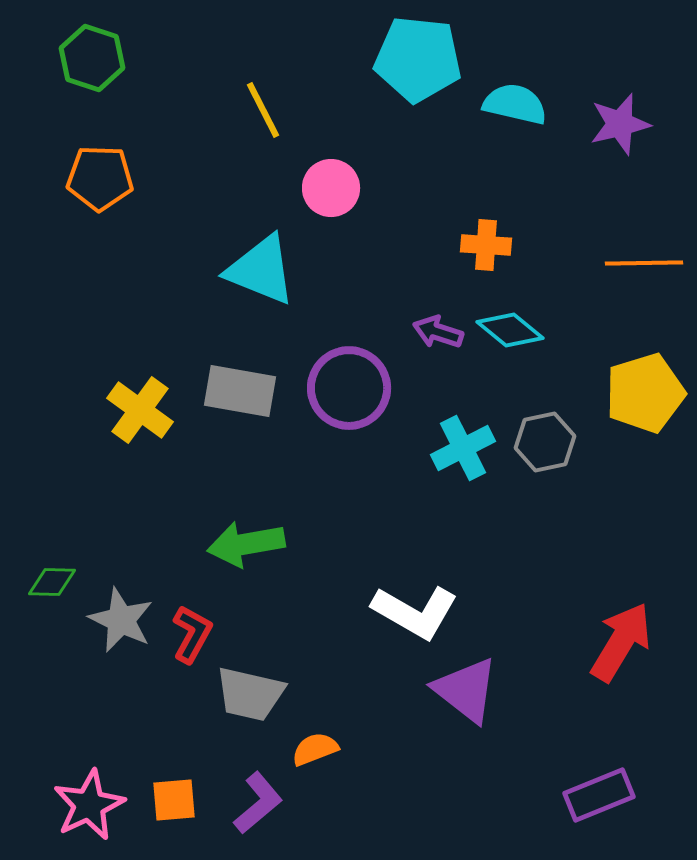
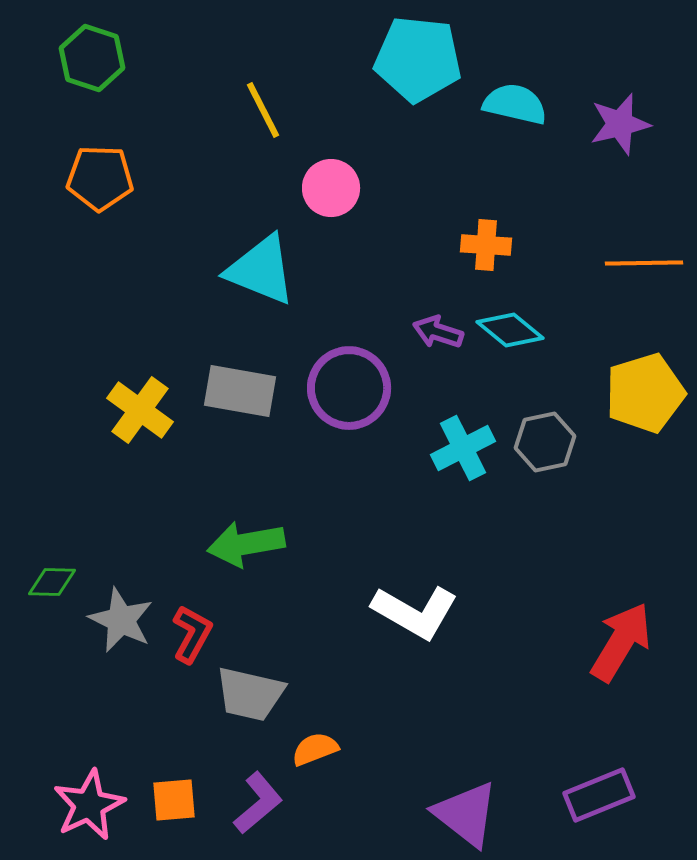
purple triangle: moved 124 px down
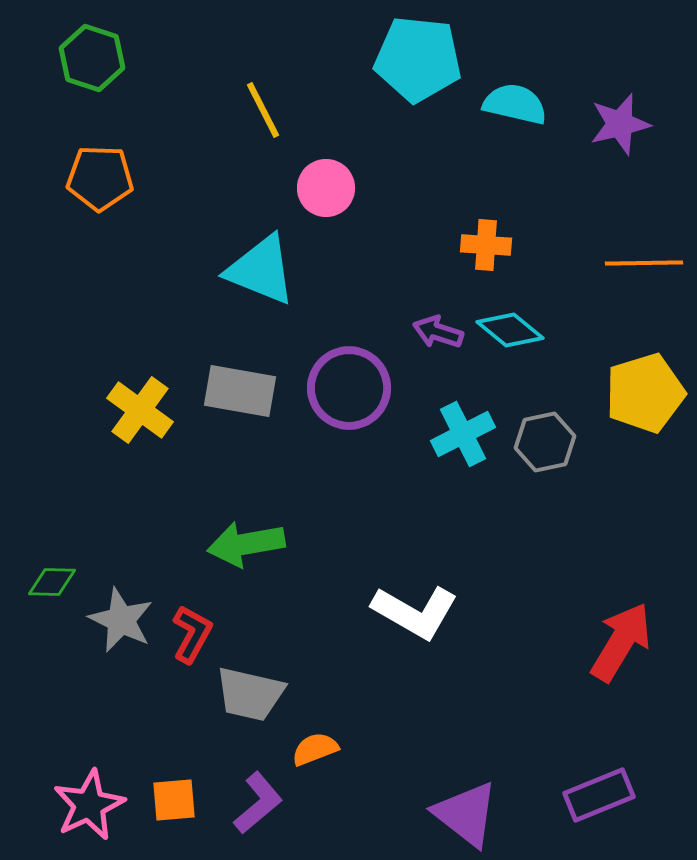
pink circle: moved 5 px left
cyan cross: moved 14 px up
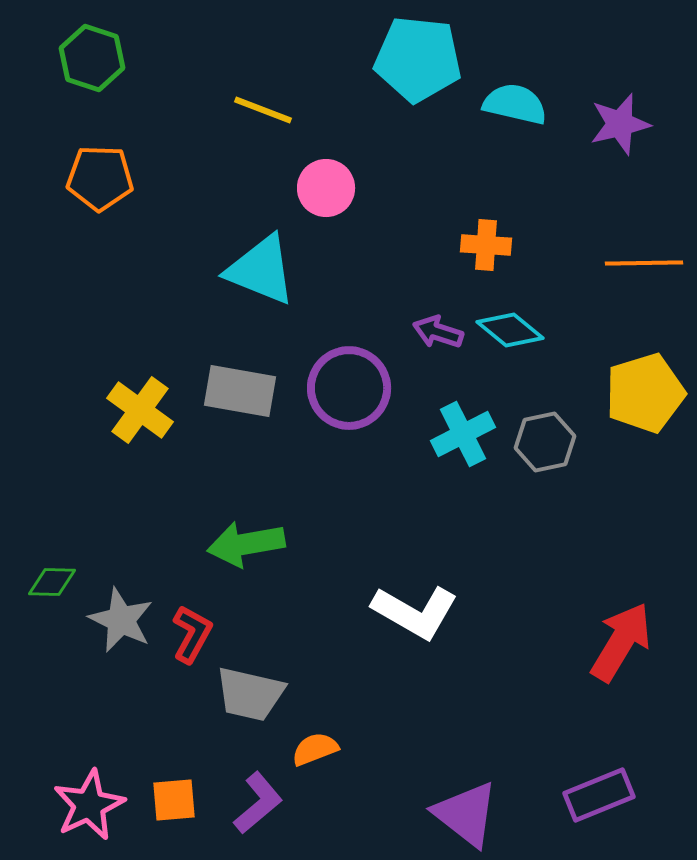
yellow line: rotated 42 degrees counterclockwise
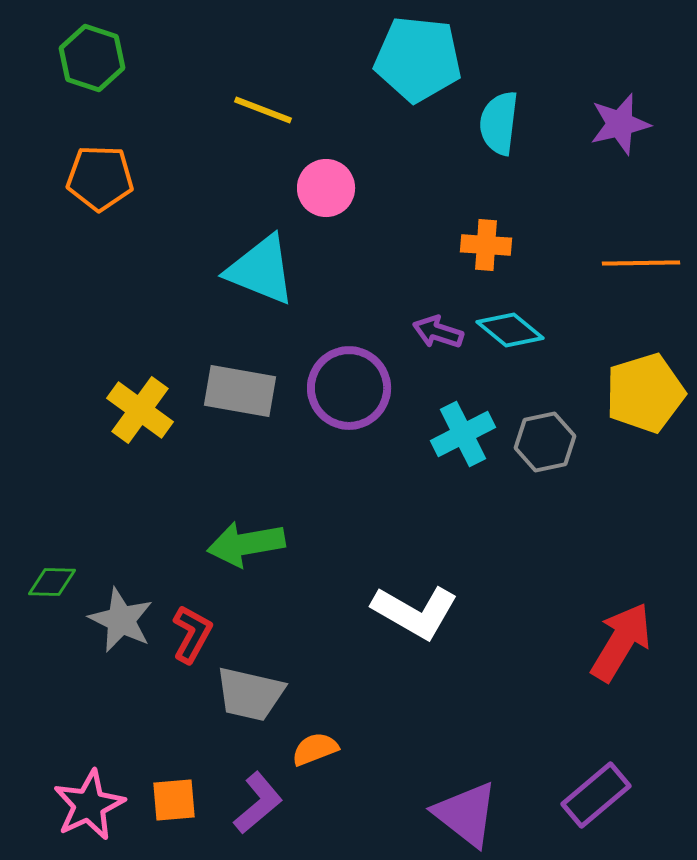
cyan semicircle: moved 16 px left, 19 px down; rotated 96 degrees counterclockwise
orange line: moved 3 px left
purple rectangle: moved 3 px left; rotated 18 degrees counterclockwise
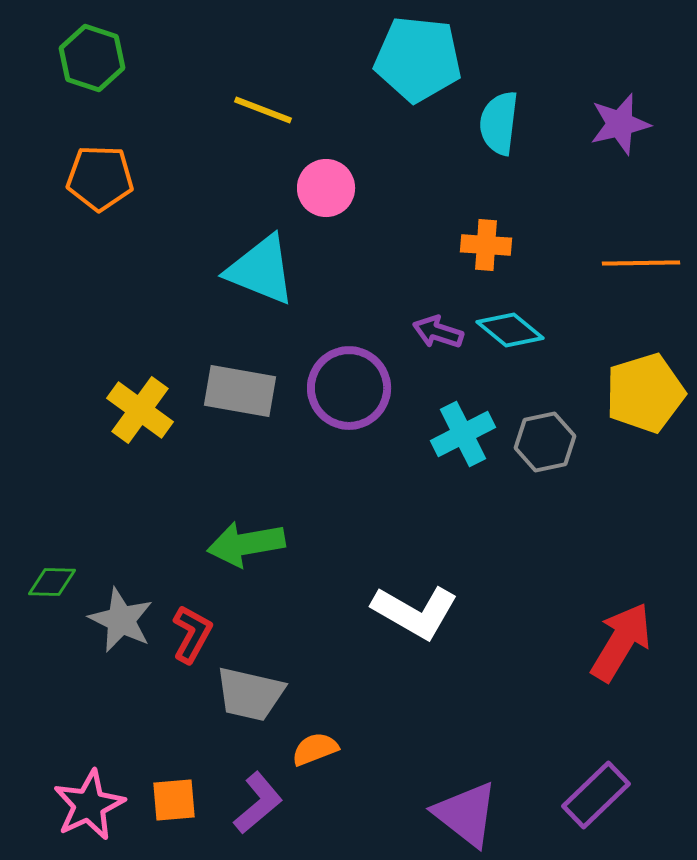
purple rectangle: rotated 4 degrees counterclockwise
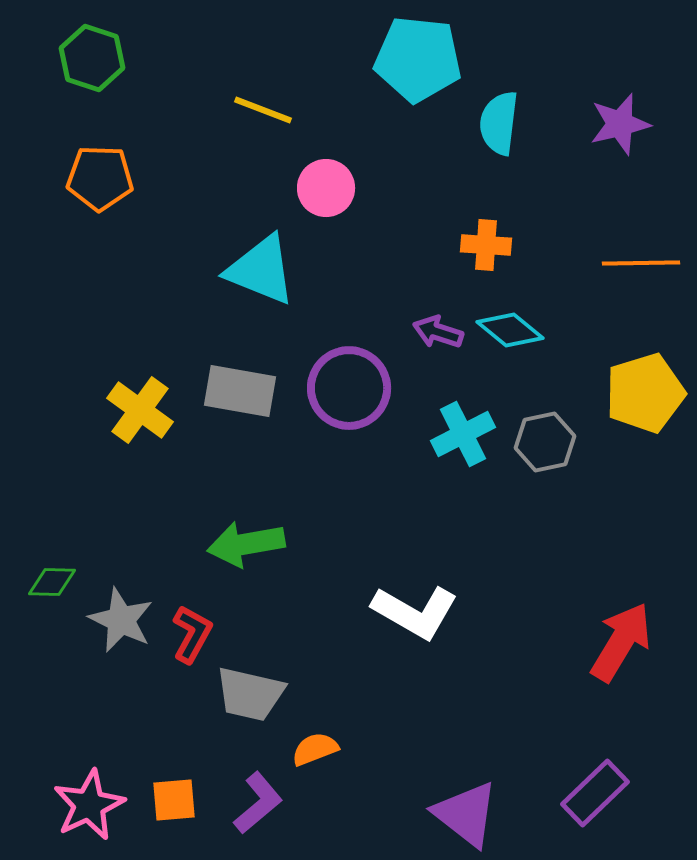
purple rectangle: moved 1 px left, 2 px up
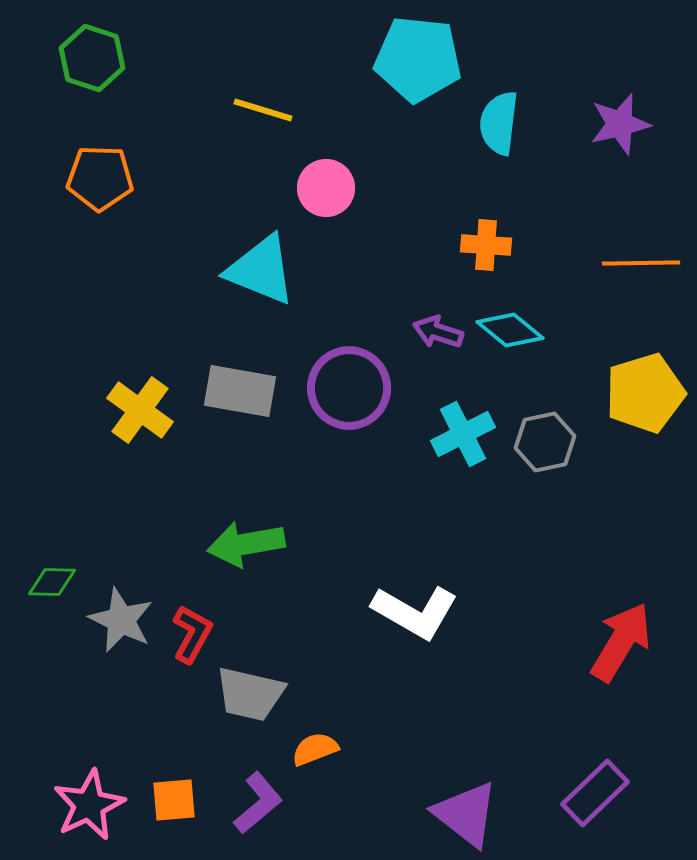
yellow line: rotated 4 degrees counterclockwise
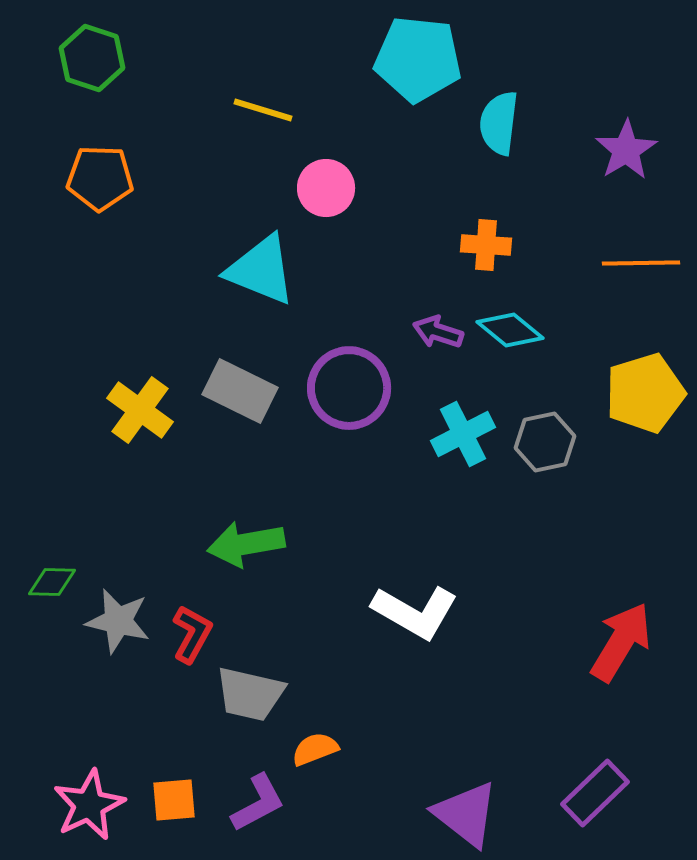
purple star: moved 6 px right, 26 px down; rotated 18 degrees counterclockwise
gray rectangle: rotated 16 degrees clockwise
gray star: moved 3 px left, 1 px down; rotated 12 degrees counterclockwise
purple L-shape: rotated 12 degrees clockwise
